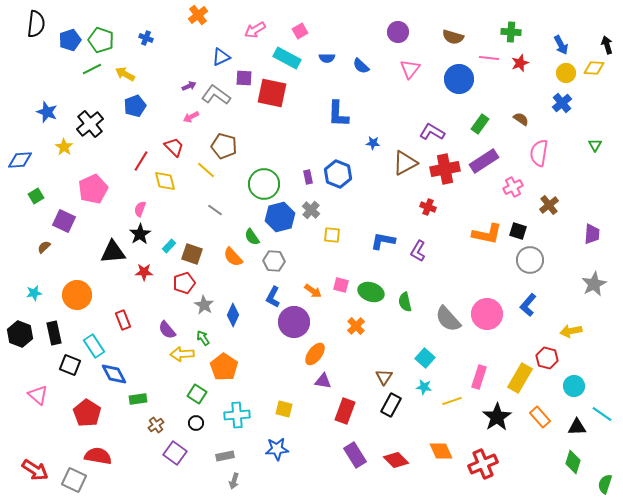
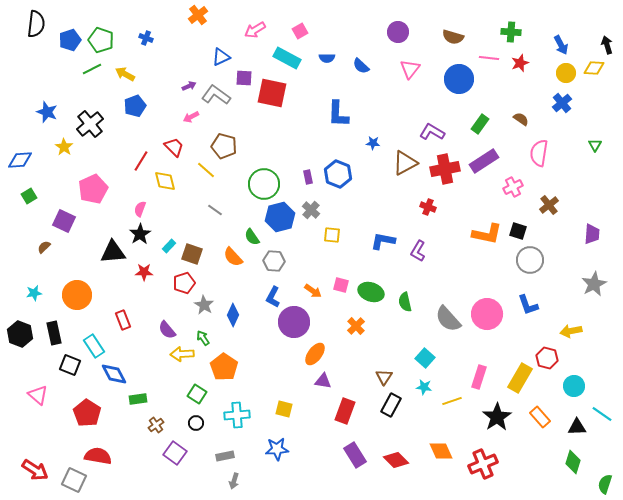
green square at (36, 196): moved 7 px left
blue L-shape at (528, 305): rotated 60 degrees counterclockwise
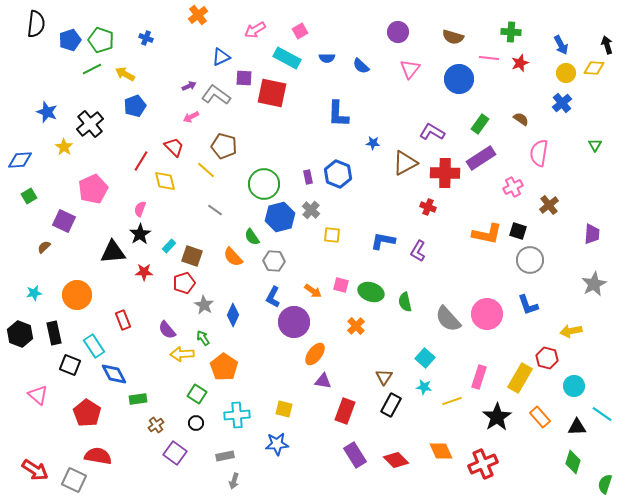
purple rectangle at (484, 161): moved 3 px left, 3 px up
red cross at (445, 169): moved 4 px down; rotated 12 degrees clockwise
brown square at (192, 254): moved 2 px down
blue star at (277, 449): moved 5 px up
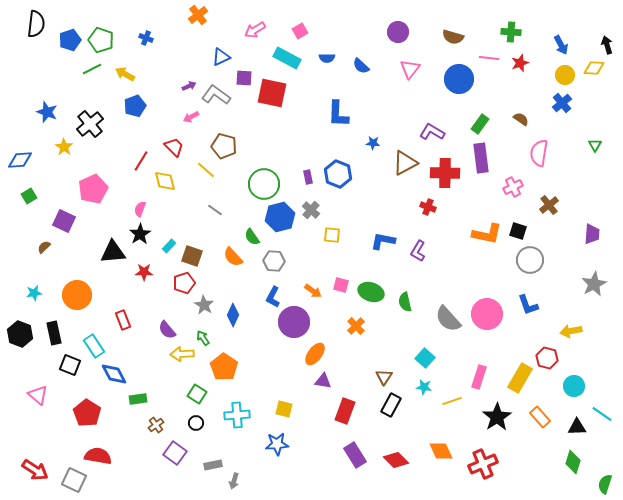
yellow circle at (566, 73): moved 1 px left, 2 px down
purple rectangle at (481, 158): rotated 64 degrees counterclockwise
gray rectangle at (225, 456): moved 12 px left, 9 px down
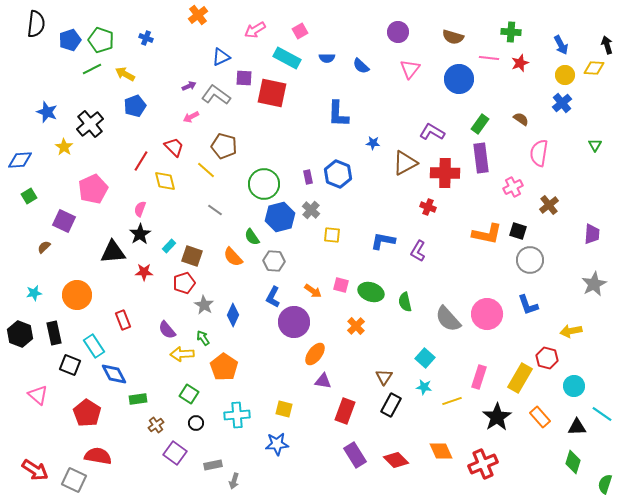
green square at (197, 394): moved 8 px left
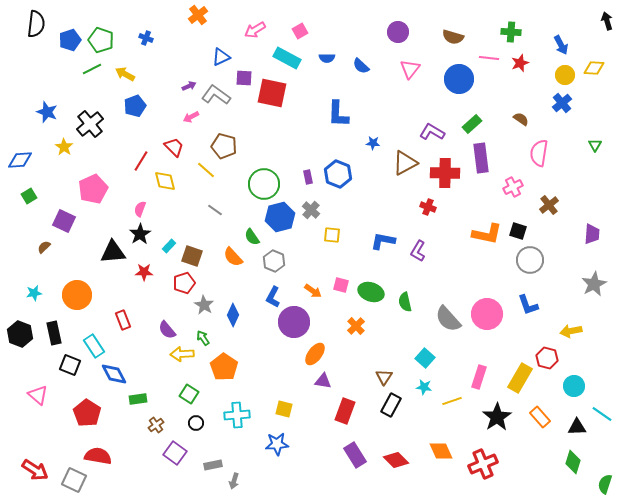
black arrow at (607, 45): moved 24 px up
green rectangle at (480, 124): moved 8 px left; rotated 12 degrees clockwise
gray hexagon at (274, 261): rotated 20 degrees clockwise
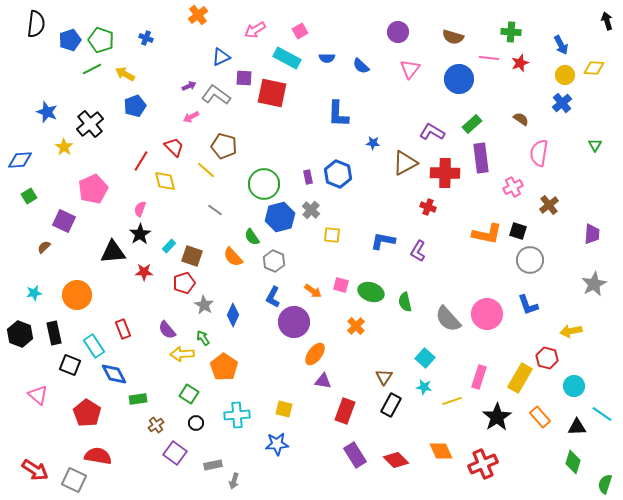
red rectangle at (123, 320): moved 9 px down
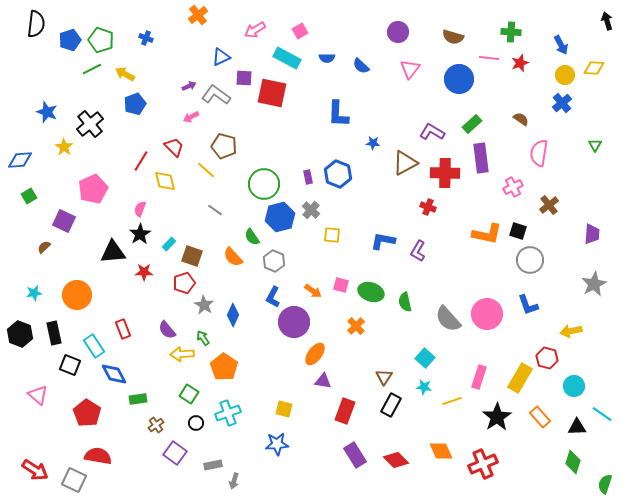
blue pentagon at (135, 106): moved 2 px up
cyan rectangle at (169, 246): moved 2 px up
cyan cross at (237, 415): moved 9 px left, 2 px up; rotated 15 degrees counterclockwise
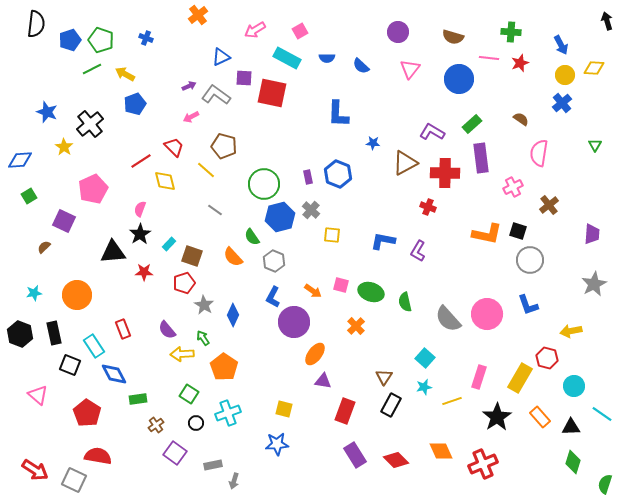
red line at (141, 161): rotated 25 degrees clockwise
cyan star at (424, 387): rotated 21 degrees counterclockwise
black triangle at (577, 427): moved 6 px left
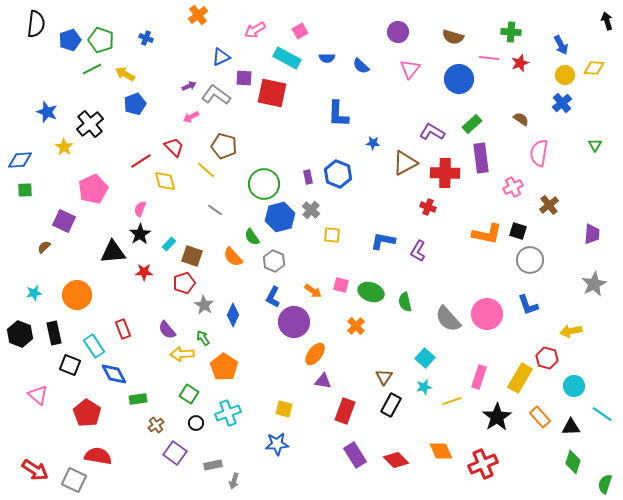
green square at (29, 196): moved 4 px left, 6 px up; rotated 28 degrees clockwise
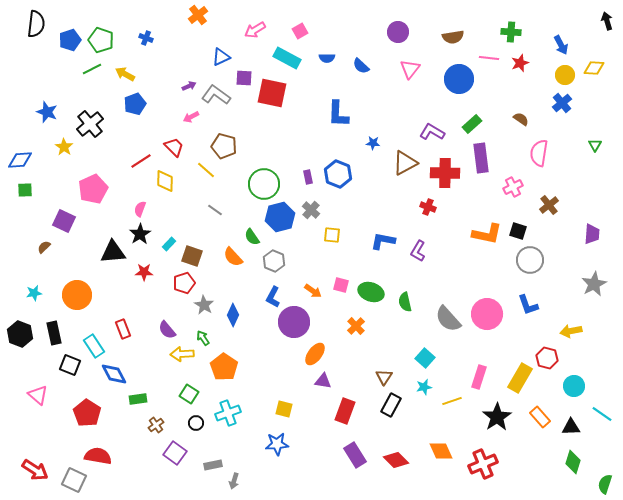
brown semicircle at (453, 37): rotated 25 degrees counterclockwise
yellow diamond at (165, 181): rotated 15 degrees clockwise
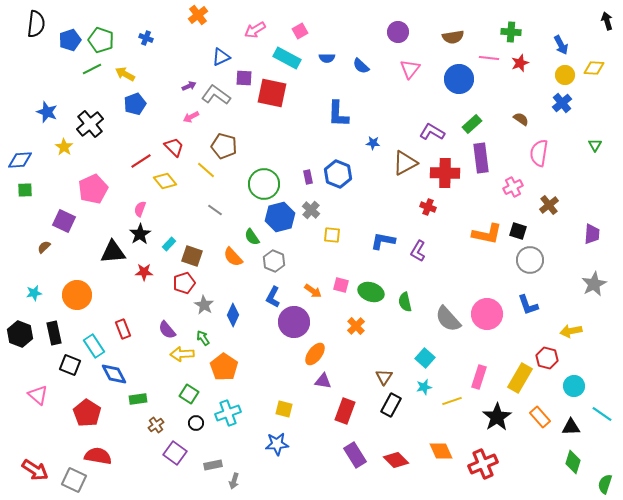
yellow diamond at (165, 181): rotated 40 degrees counterclockwise
